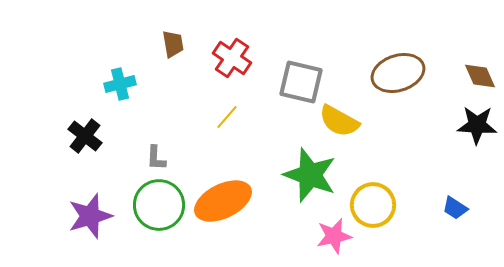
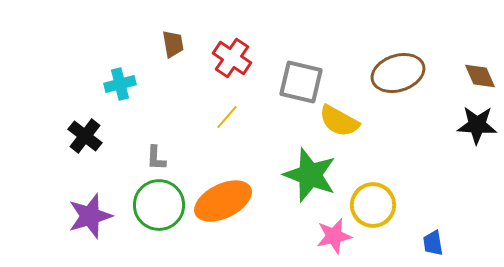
blue trapezoid: moved 22 px left, 35 px down; rotated 48 degrees clockwise
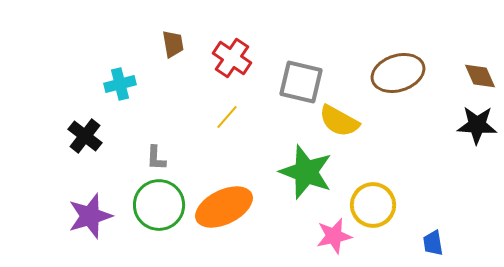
green star: moved 4 px left, 3 px up
orange ellipse: moved 1 px right, 6 px down
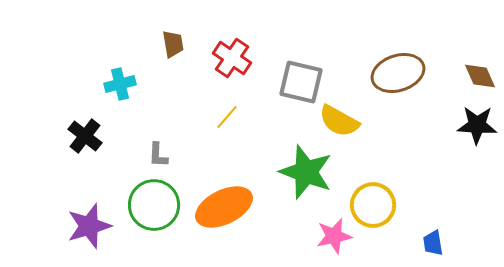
gray L-shape: moved 2 px right, 3 px up
green circle: moved 5 px left
purple star: moved 1 px left, 10 px down
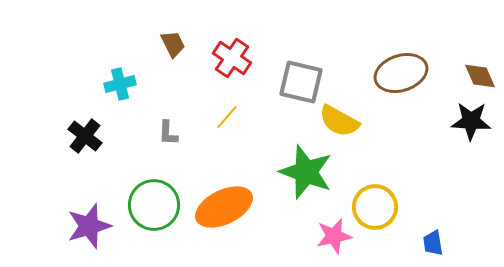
brown trapezoid: rotated 16 degrees counterclockwise
brown ellipse: moved 3 px right
black star: moved 6 px left, 4 px up
gray L-shape: moved 10 px right, 22 px up
yellow circle: moved 2 px right, 2 px down
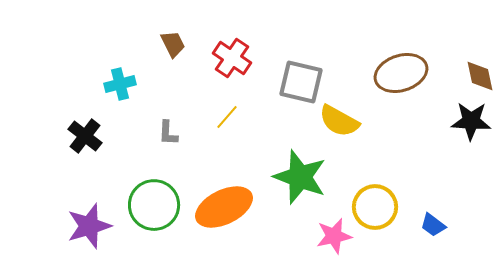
brown diamond: rotated 12 degrees clockwise
green star: moved 6 px left, 5 px down
blue trapezoid: moved 18 px up; rotated 44 degrees counterclockwise
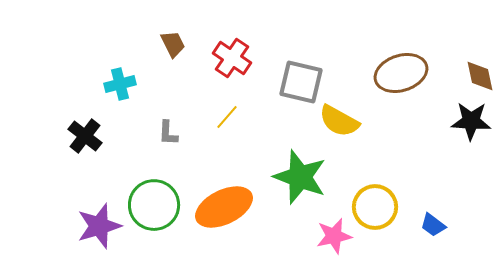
purple star: moved 10 px right
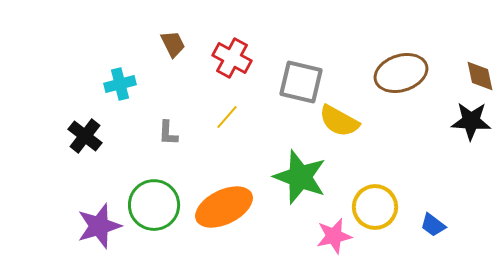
red cross: rotated 6 degrees counterclockwise
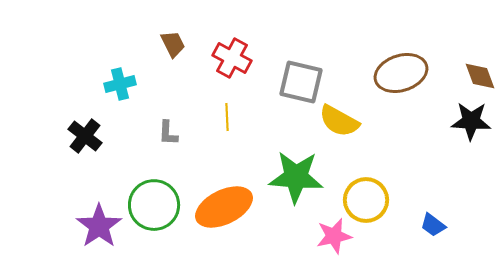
brown diamond: rotated 8 degrees counterclockwise
yellow line: rotated 44 degrees counterclockwise
green star: moved 4 px left; rotated 16 degrees counterclockwise
yellow circle: moved 9 px left, 7 px up
purple star: rotated 18 degrees counterclockwise
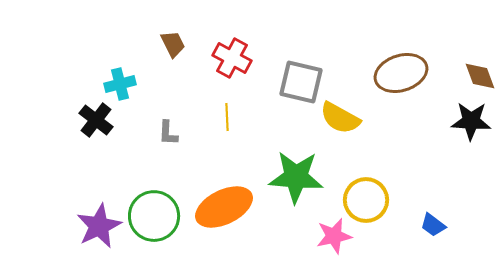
yellow semicircle: moved 1 px right, 3 px up
black cross: moved 11 px right, 16 px up
green circle: moved 11 px down
purple star: rotated 9 degrees clockwise
